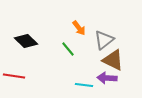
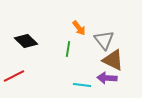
gray triangle: rotated 30 degrees counterclockwise
green line: rotated 49 degrees clockwise
red line: rotated 35 degrees counterclockwise
cyan line: moved 2 px left
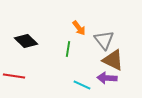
red line: rotated 35 degrees clockwise
cyan line: rotated 18 degrees clockwise
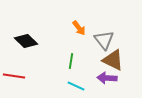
green line: moved 3 px right, 12 px down
cyan line: moved 6 px left, 1 px down
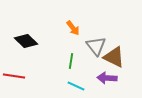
orange arrow: moved 6 px left
gray triangle: moved 8 px left, 6 px down
brown triangle: moved 1 px right, 3 px up
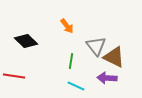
orange arrow: moved 6 px left, 2 px up
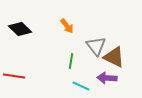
black diamond: moved 6 px left, 12 px up
cyan line: moved 5 px right
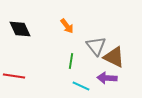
black diamond: rotated 20 degrees clockwise
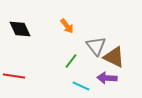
green line: rotated 28 degrees clockwise
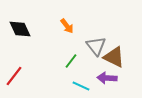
red line: rotated 60 degrees counterclockwise
